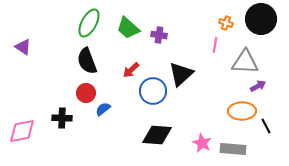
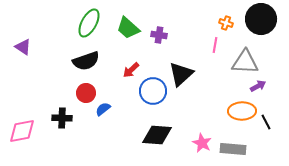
black semicircle: moved 1 px left; rotated 88 degrees counterclockwise
black line: moved 4 px up
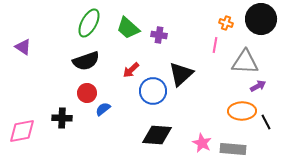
red circle: moved 1 px right
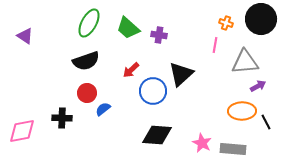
purple triangle: moved 2 px right, 11 px up
gray triangle: rotated 8 degrees counterclockwise
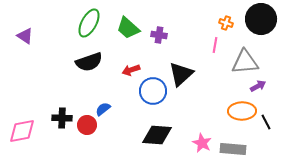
black semicircle: moved 3 px right, 1 px down
red arrow: rotated 24 degrees clockwise
red circle: moved 32 px down
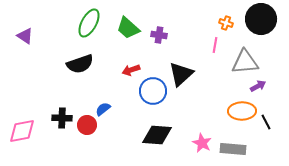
black semicircle: moved 9 px left, 2 px down
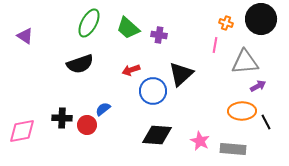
pink star: moved 2 px left, 2 px up
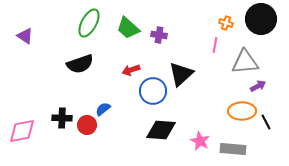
black diamond: moved 4 px right, 5 px up
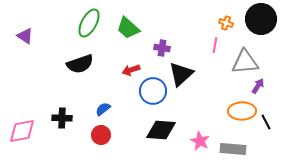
purple cross: moved 3 px right, 13 px down
purple arrow: rotated 28 degrees counterclockwise
red circle: moved 14 px right, 10 px down
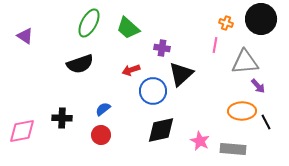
purple arrow: rotated 105 degrees clockwise
black diamond: rotated 16 degrees counterclockwise
